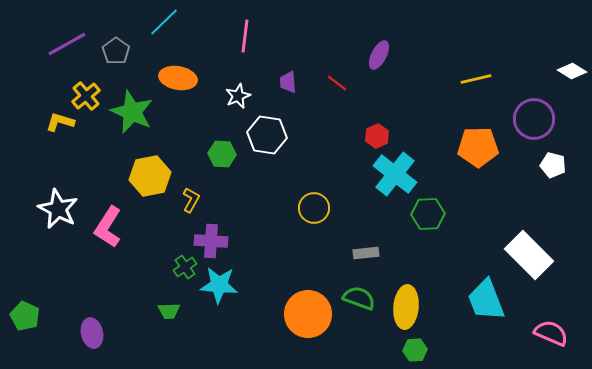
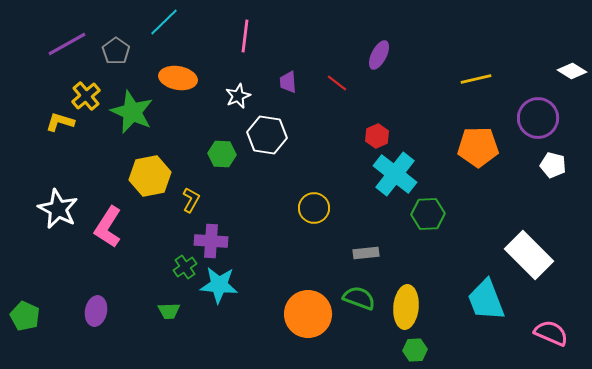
purple circle at (534, 119): moved 4 px right, 1 px up
purple ellipse at (92, 333): moved 4 px right, 22 px up; rotated 24 degrees clockwise
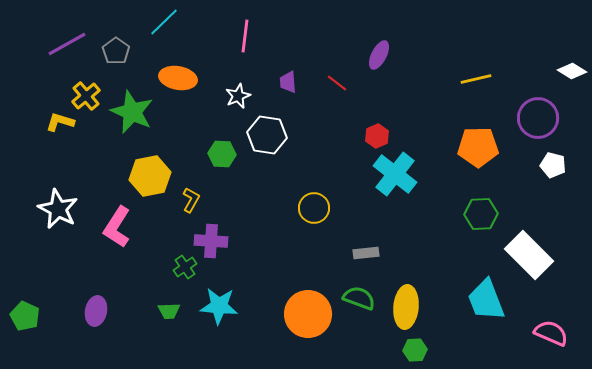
green hexagon at (428, 214): moved 53 px right
pink L-shape at (108, 227): moved 9 px right
cyan star at (219, 285): moved 21 px down
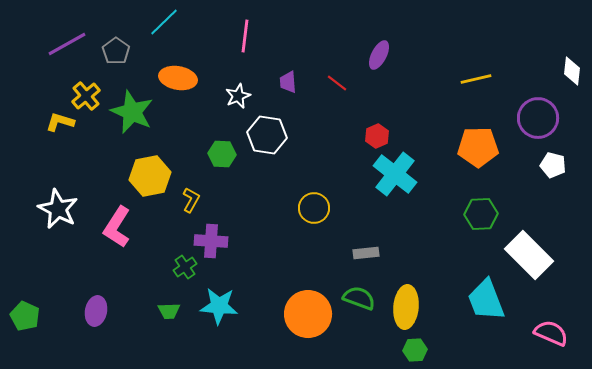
white diamond at (572, 71): rotated 64 degrees clockwise
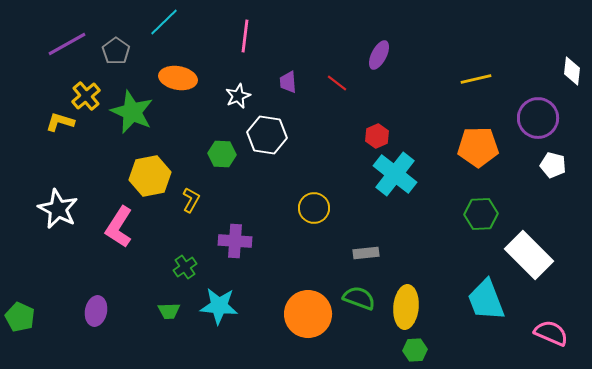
pink L-shape at (117, 227): moved 2 px right
purple cross at (211, 241): moved 24 px right
green pentagon at (25, 316): moved 5 px left, 1 px down
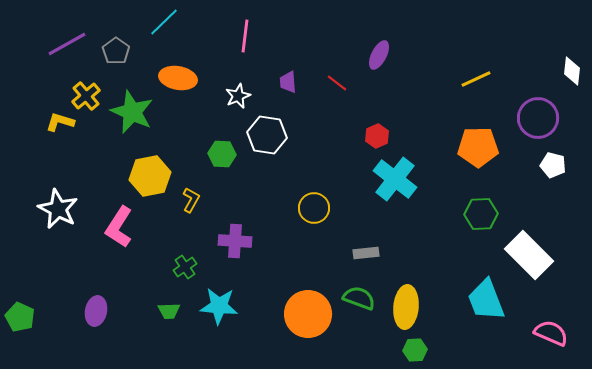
yellow line at (476, 79): rotated 12 degrees counterclockwise
cyan cross at (395, 174): moved 5 px down
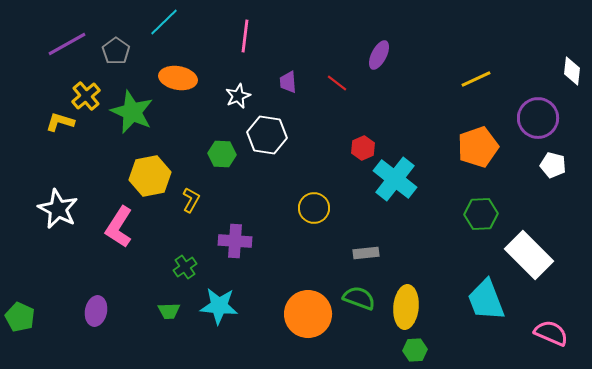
red hexagon at (377, 136): moved 14 px left, 12 px down
orange pentagon at (478, 147): rotated 18 degrees counterclockwise
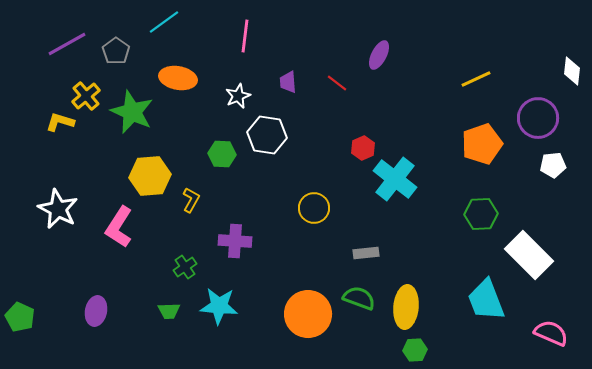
cyan line at (164, 22): rotated 8 degrees clockwise
orange pentagon at (478, 147): moved 4 px right, 3 px up
white pentagon at (553, 165): rotated 20 degrees counterclockwise
yellow hexagon at (150, 176): rotated 6 degrees clockwise
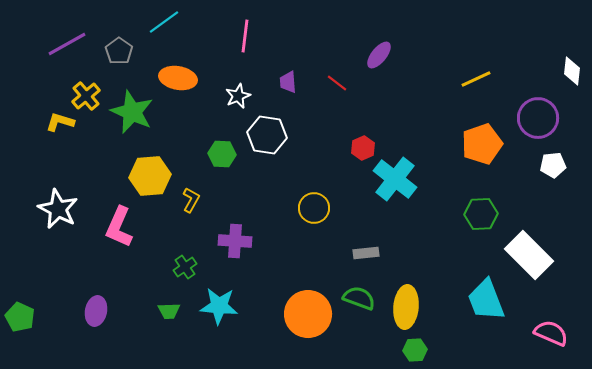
gray pentagon at (116, 51): moved 3 px right
purple ellipse at (379, 55): rotated 12 degrees clockwise
pink L-shape at (119, 227): rotated 9 degrees counterclockwise
